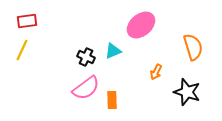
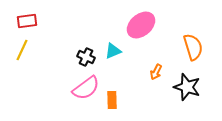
black star: moved 5 px up
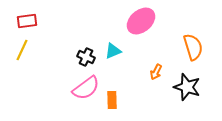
pink ellipse: moved 4 px up
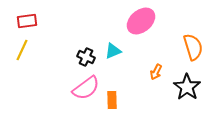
black star: rotated 16 degrees clockwise
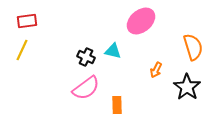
cyan triangle: rotated 36 degrees clockwise
orange arrow: moved 2 px up
orange rectangle: moved 5 px right, 5 px down
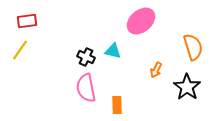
yellow line: moved 2 px left; rotated 10 degrees clockwise
pink semicircle: rotated 116 degrees clockwise
